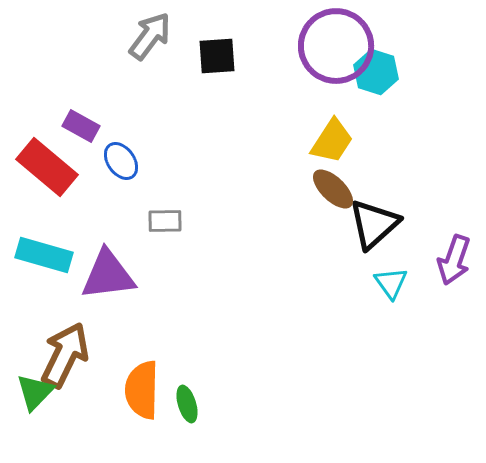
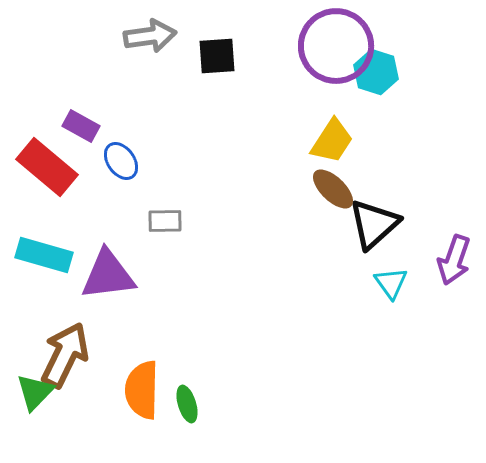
gray arrow: rotated 45 degrees clockwise
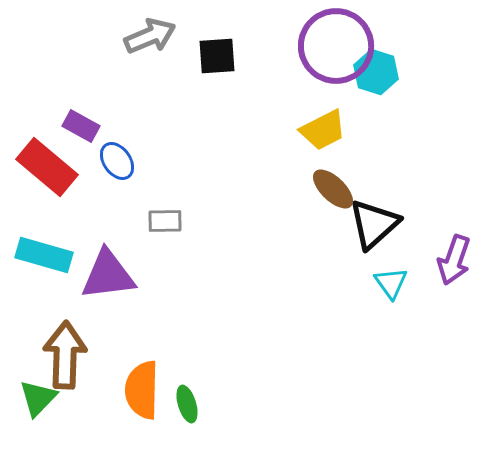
gray arrow: rotated 15 degrees counterclockwise
yellow trapezoid: moved 9 px left, 11 px up; rotated 30 degrees clockwise
blue ellipse: moved 4 px left
brown arrow: rotated 24 degrees counterclockwise
green triangle: moved 3 px right, 6 px down
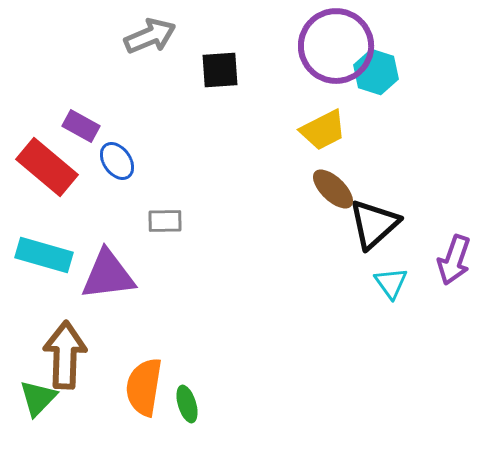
black square: moved 3 px right, 14 px down
orange semicircle: moved 2 px right, 3 px up; rotated 8 degrees clockwise
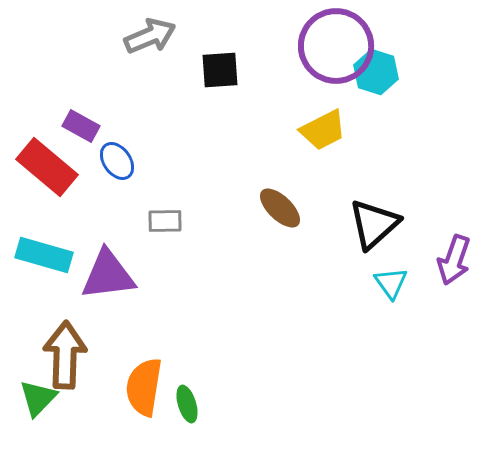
brown ellipse: moved 53 px left, 19 px down
